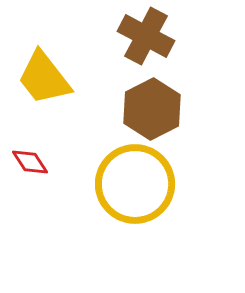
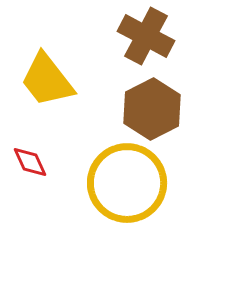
yellow trapezoid: moved 3 px right, 2 px down
red diamond: rotated 9 degrees clockwise
yellow circle: moved 8 px left, 1 px up
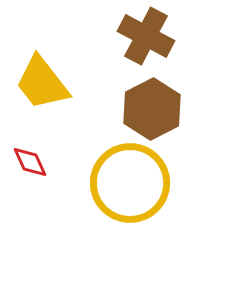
yellow trapezoid: moved 5 px left, 3 px down
yellow circle: moved 3 px right
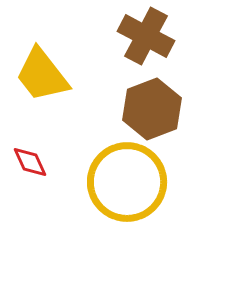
yellow trapezoid: moved 8 px up
brown hexagon: rotated 6 degrees clockwise
yellow circle: moved 3 px left, 1 px up
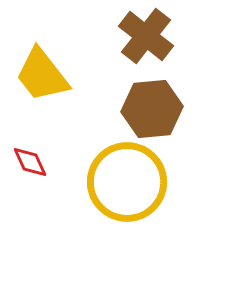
brown cross: rotated 10 degrees clockwise
brown hexagon: rotated 16 degrees clockwise
